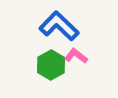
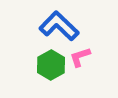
pink L-shape: moved 4 px right, 1 px down; rotated 55 degrees counterclockwise
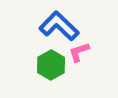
pink L-shape: moved 1 px left, 5 px up
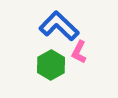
pink L-shape: rotated 45 degrees counterclockwise
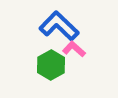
pink L-shape: moved 5 px left, 3 px up; rotated 105 degrees clockwise
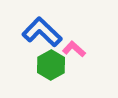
blue L-shape: moved 17 px left, 6 px down
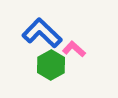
blue L-shape: moved 1 px down
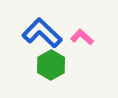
pink L-shape: moved 8 px right, 12 px up
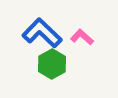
green hexagon: moved 1 px right, 1 px up
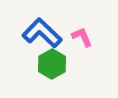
pink L-shape: rotated 25 degrees clockwise
